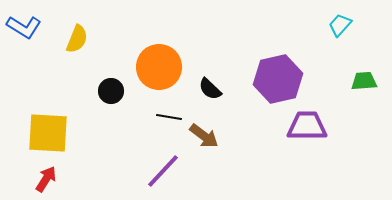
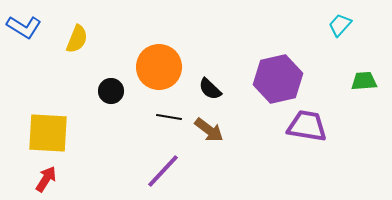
purple trapezoid: rotated 9 degrees clockwise
brown arrow: moved 5 px right, 6 px up
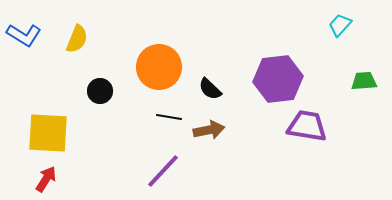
blue L-shape: moved 8 px down
purple hexagon: rotated 6 degrees clockwise
black circle: moved 11 px left
brown arrow: rotated 48 degrees counterclockwise
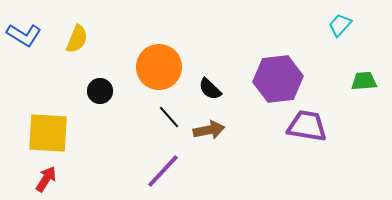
black line: rotated 40 degrees clockwise
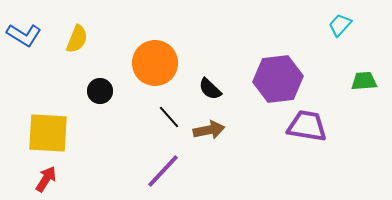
orange circle: moved 4 px left, 4 px up
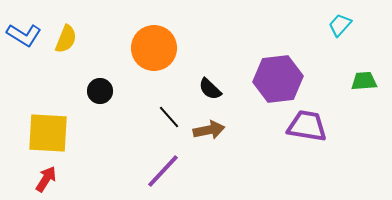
yellow semicircle: moved 11 px left
orange circle: moved 1 px left, 15 px up
